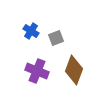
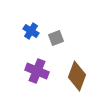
brown diamond: moved 3 px right, 6 px down
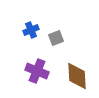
blue cross: moved 1 px up; rotated 35 degrees clockwise
brown diamond: rotated 24 degrees counterclockwise
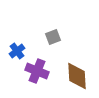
blue cross: moved 14 px left, 21 px down; rotated 14 degrees counterclockwise
gray square: moved 3 px left, 1 px up
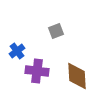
gray square: moved 3 px right, 6 px up
purple cross: rotated 15 degrees counterclockwise
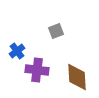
purple cross: moved 1 px up
brown diamond: moved 1 px down
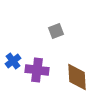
blue cross: moved 4 px left, 10 px down
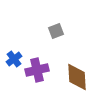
blue cross: moved 1 px right, 2 px up
purple cross: rotated 20 degrees counterclockwise
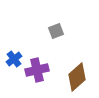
brown diamond: rotated 52 degrees clockwise
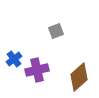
brown diamond: moved 2 px right
